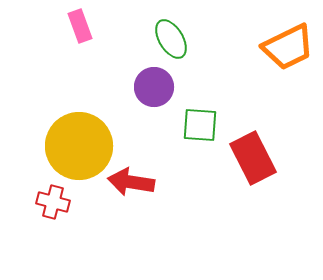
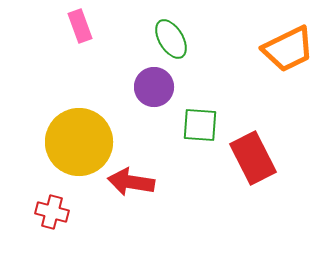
orange trapezoid: moved 2 px down
yellow circle: moved 4 px up
red cross: moved 1 px left, 10 px down
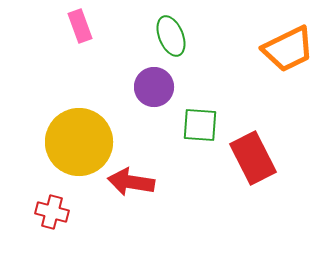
green ellipse: moved 3 px up; rotated 9 degrees clockwise
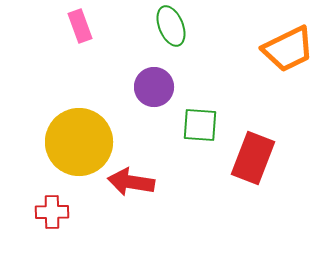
green ellipse: moved 10 px up
red rectangle: rotated 48 degrees clockwise
red cross: rotated 16 degrees counterclockwise
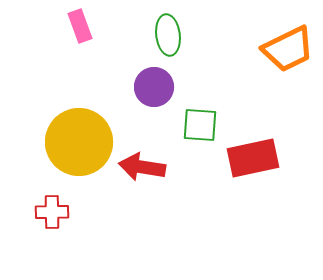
green ellipse: moved 3 px left, 9 px down; rotated 15 degrees clockwise
red rectangle: rotated 57 degrees clockwise
red arrow: moved 11 px right, 15 px up
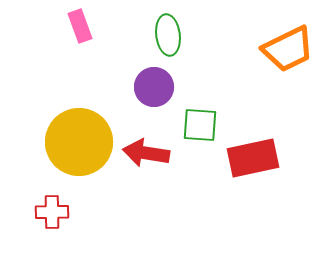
red arrow: moved 4 px right, 14 px up
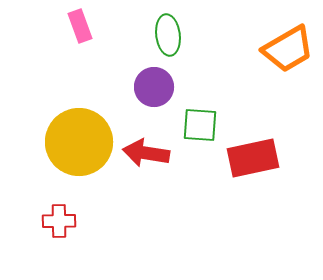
orange trapezoid: rotated 4 degrees counterclockwise
red cross: moved 7 px right, 9 px down
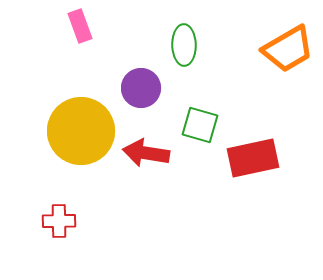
green ellipse: moved 16 px right, 10 px down; rotated 6 degrees clockwise
purple circle: moved 13 px left, 1 px down
green square: rotated 12 degrees clockwise
yellow circle: moved 2 px right, 11 px up
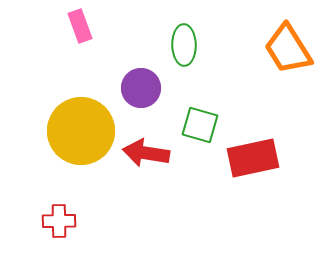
orange trapezoid: rotated 88 degrees clockwise
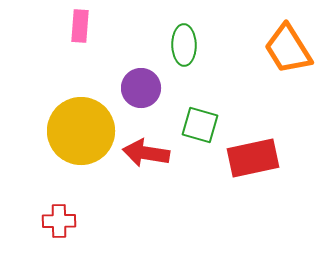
pink rectangle: rotated 24 degrees clockwise
